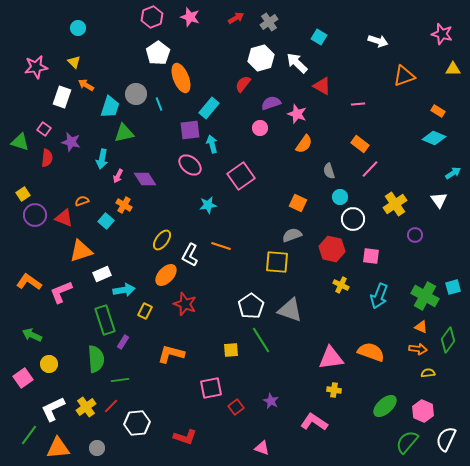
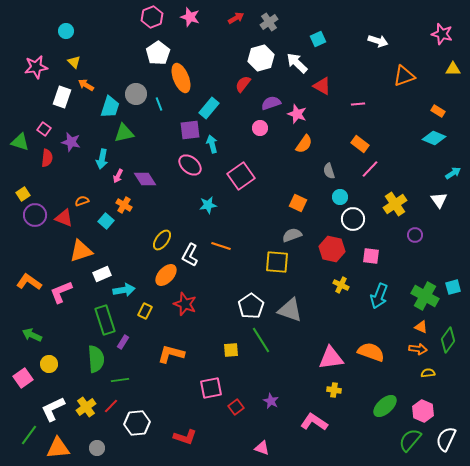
cyan circle at (78, 28): moved 12 px left, 3 px down
cyan square at (319, 37): moved 1 px left, 2 px down; rotated 35 degrees clockwise
green semicircle at (407, 442): moved 3 px right, 2 px up
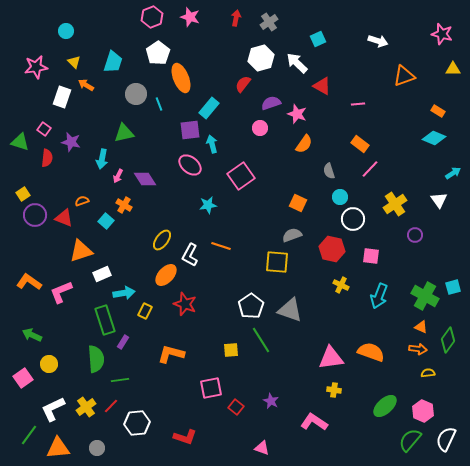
red arrow at (236, 18): rotated 49 degrees counterclockwise
cyan trapezoid at (110, 107): moved 3 px right, 45 px up
cyan arrow at (124, 290): moved 3 px down
red square at (236, 407): rotated 14 degrees counterclockwise
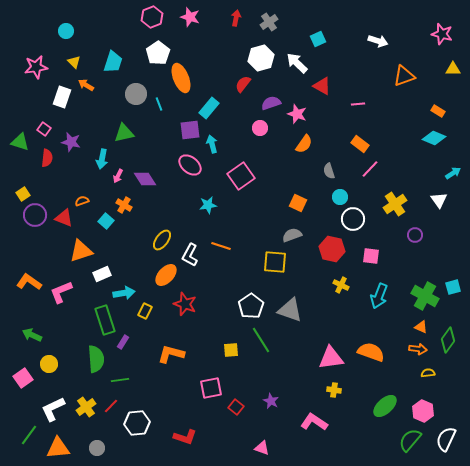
yellow square at (277, 262): moved 2 px left
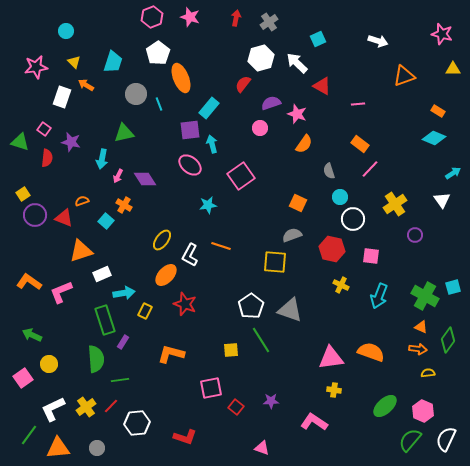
white triangle at (439, 200): moved 3 px right
purple star at (271, 401): rotated 28 degrees counterclockwise
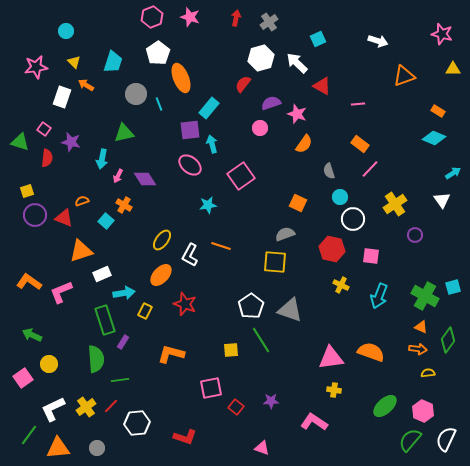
yellow square at (23, 194): moved 4 px right, 3 px up; rotated 16 degrees clockwise
gray semicircle at (292, 235): moved 7 px left, 1 px up
orange ellipse at (166, 275): moved 5 px left
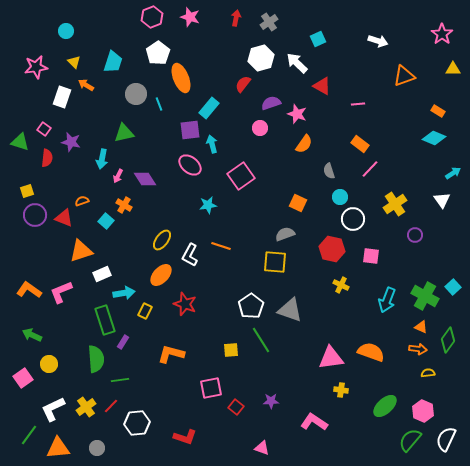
pink star at (442, 34): rotated 20 degrees clockwise
orange L-shape at (29, 282): moved 8 px down
cyan square at (453, 287): rotated 28 degrees counterclockwise
cyan arrow at (379, 296): moved 8 px right, 4 px down
yellow cross at (334, 390): moved 7 px right
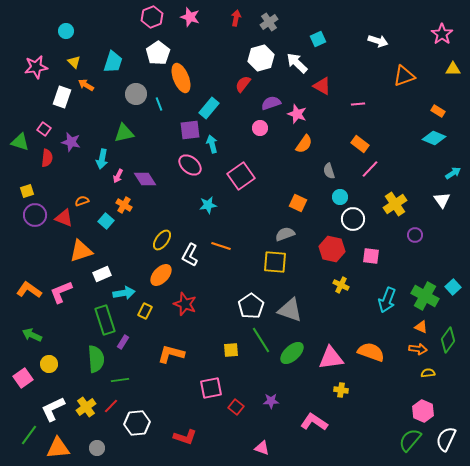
green ellipse at (385, 406): moved 93 px left, 53 px up
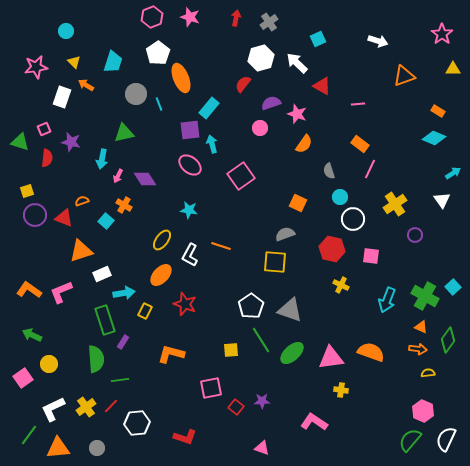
pink square at (44, 129): rotated 32 degrees clockwise
pink line at (370, 169): rotated 18 degrees counterclockwise
cyan star at (208, 205): moved 19 px left, 5 px down; rotated 18 degrees clockwise
purple star at (271, 401): moved 9 px left
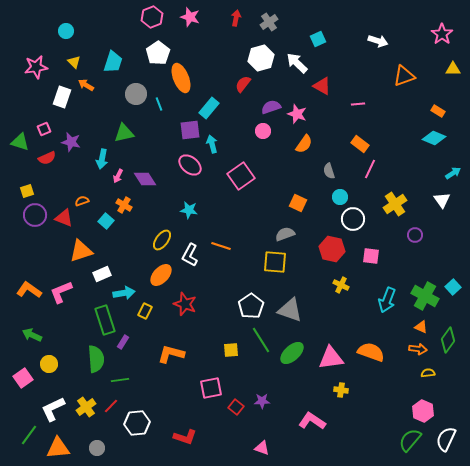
purple semicircle at (271, 103): moved 4 px down
pink circle at (260, 128): moved 3 px right, 3 px down
red semicircle at (47, 158): rotated 60 degrees clockwise
pink L-shape at (314, 422): moved 2 px left, 1 px up
